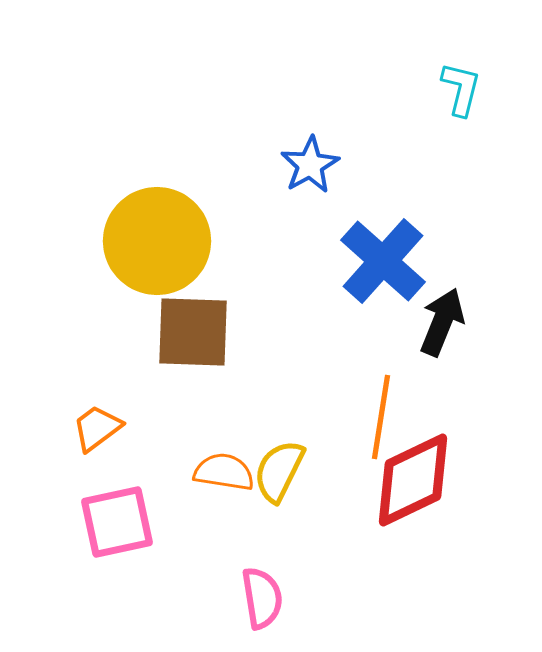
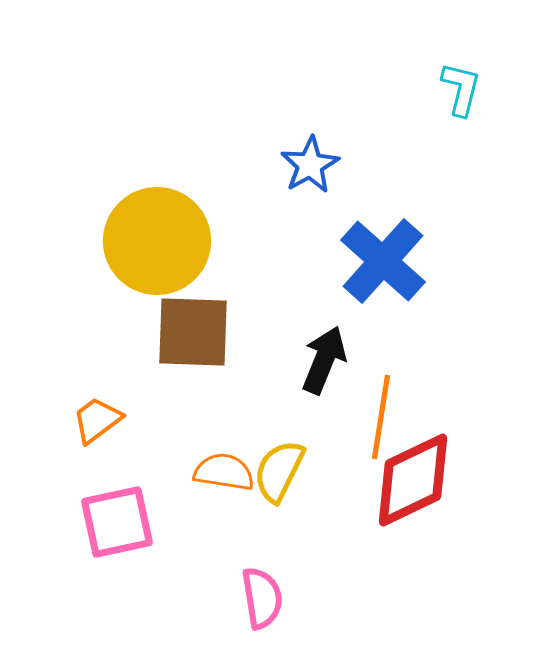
black arrow: moved 118 px left, 38 px down
orange trapezoid: moved 8 px up
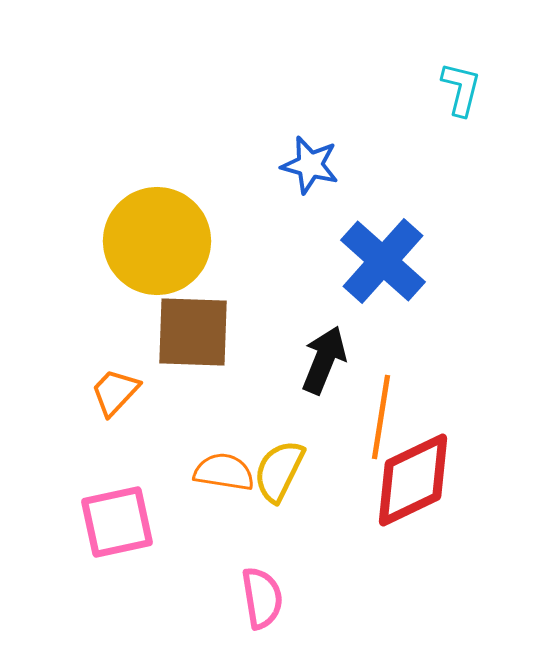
blue star: rotated 28 degrees counterclockwise
orange trapezoid: moved 18 px right, 28 px up; rotated 10 degrees counterclockwise
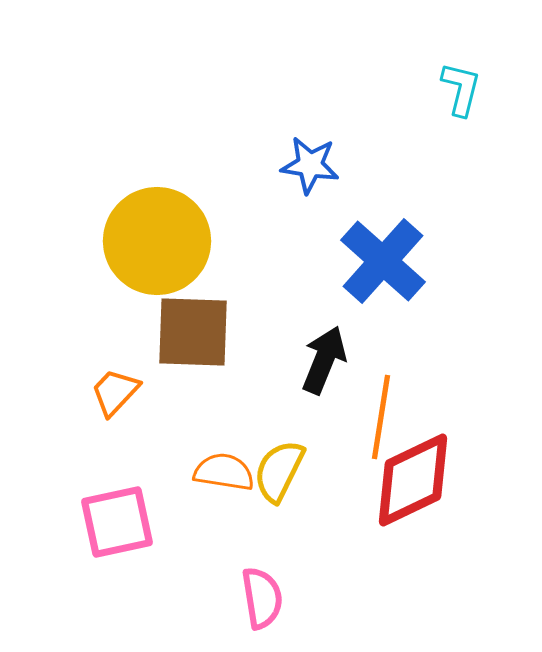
blue star: rotated 6 degrees counterclockwise
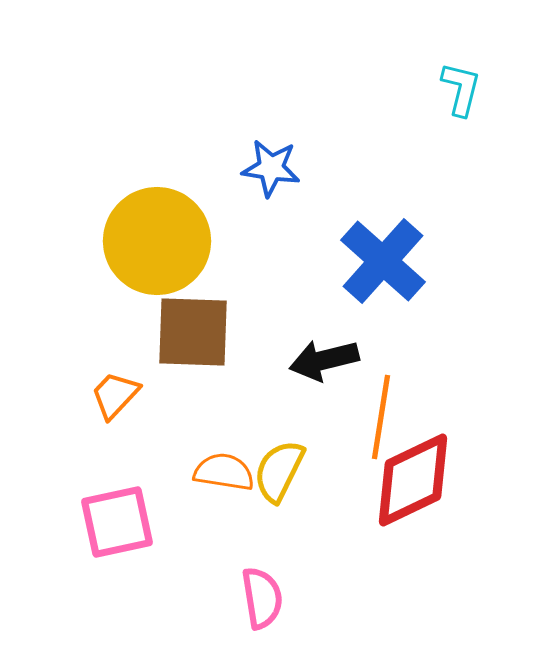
blue star: moved 39 px left, 3 px down
black arrow: rotated 126 degrees counterclockwise
orange trapezoid: moved 3 px down
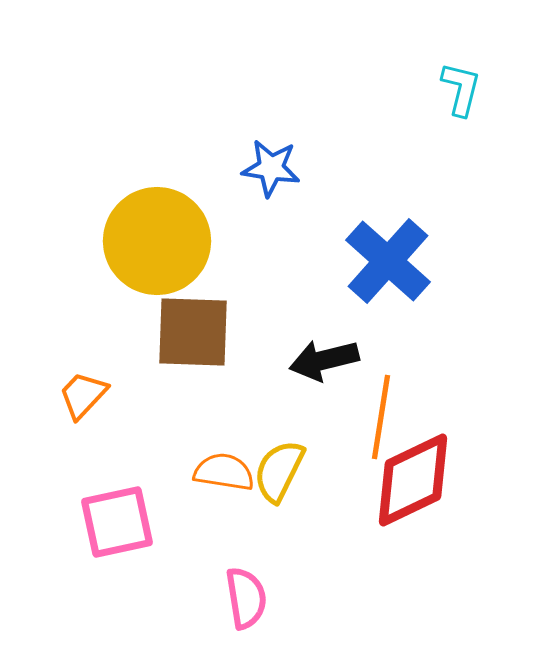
blue cross: moved 5 px right
orange trapezoid: moved 32 px left
pink semicircle: moved 16 px left
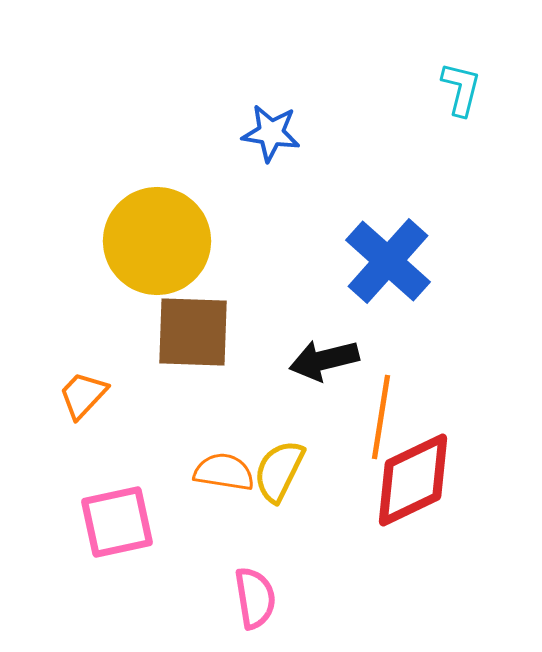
blue star: moved 35 px up
pink semicircle: moved 9 px right
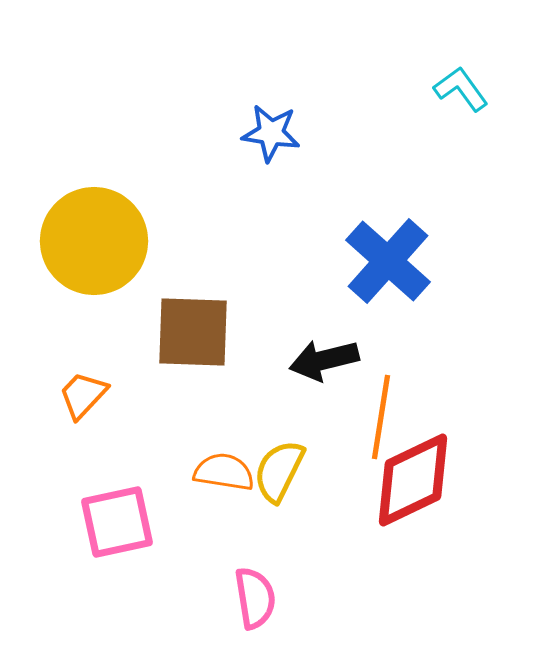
cyan L-shape: rotated 50 degrees counterclockwise
yellow circle: moved 63 px left
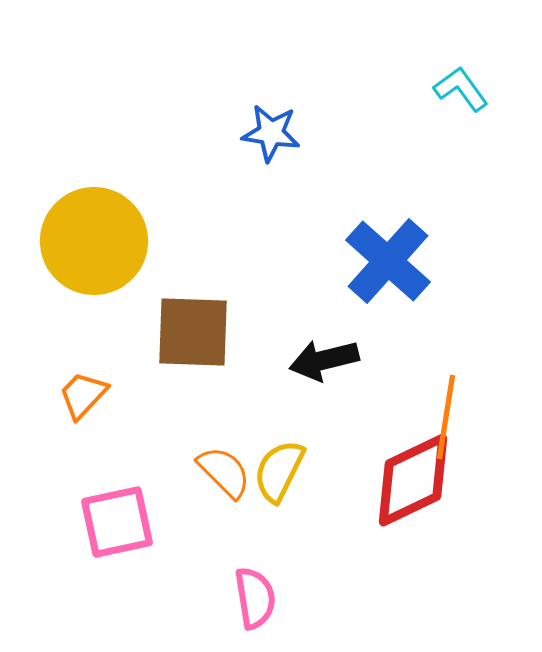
orange line: moved 65 px right
orange semicircle: rotated 36 degrees clockwise
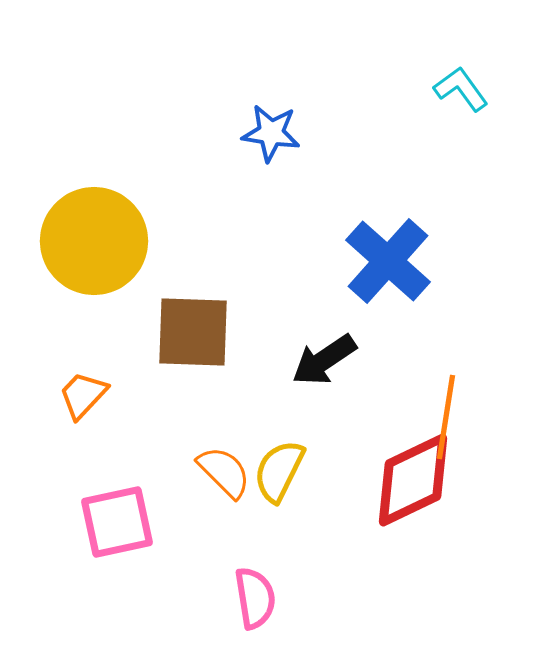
black arrow: rotated 20 degrees counterclockwise
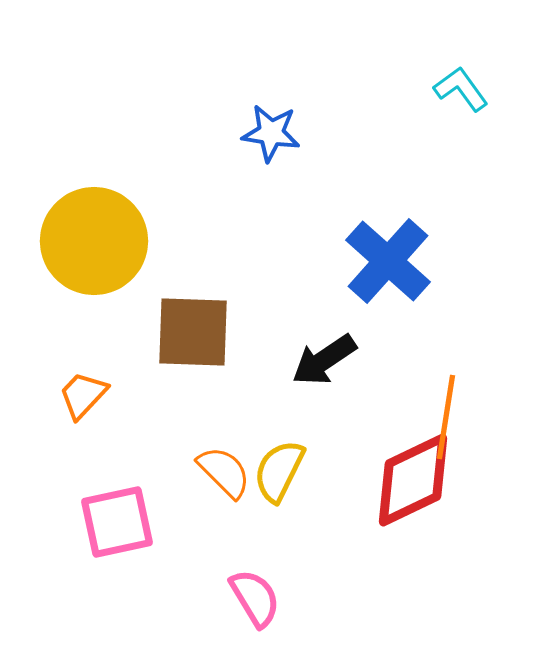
pink semicircle: rotated 22 degrees counterclockwise
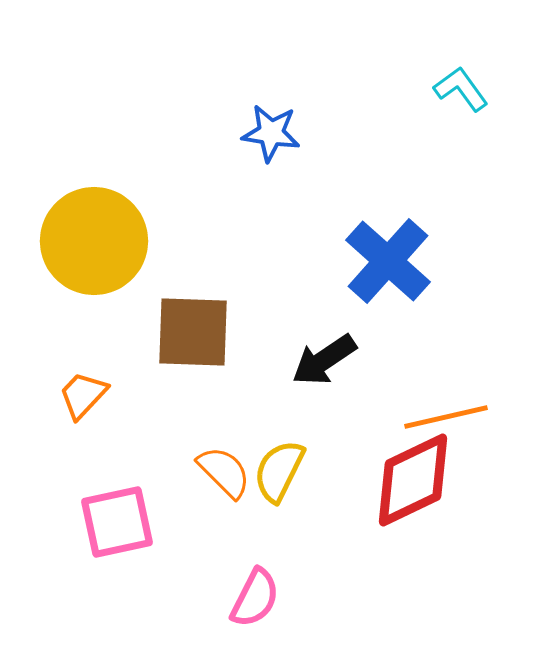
orange line: rotated 68 degrees clockwise
pink semicircle: rotated 58 degrees clockwise
